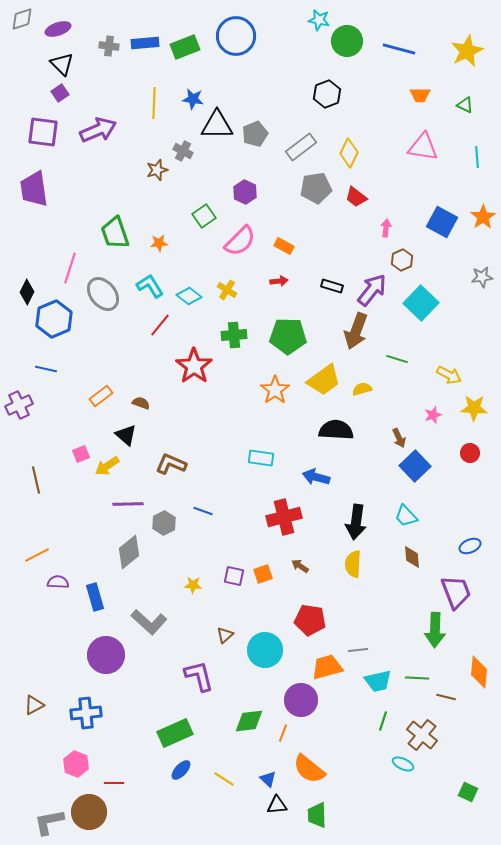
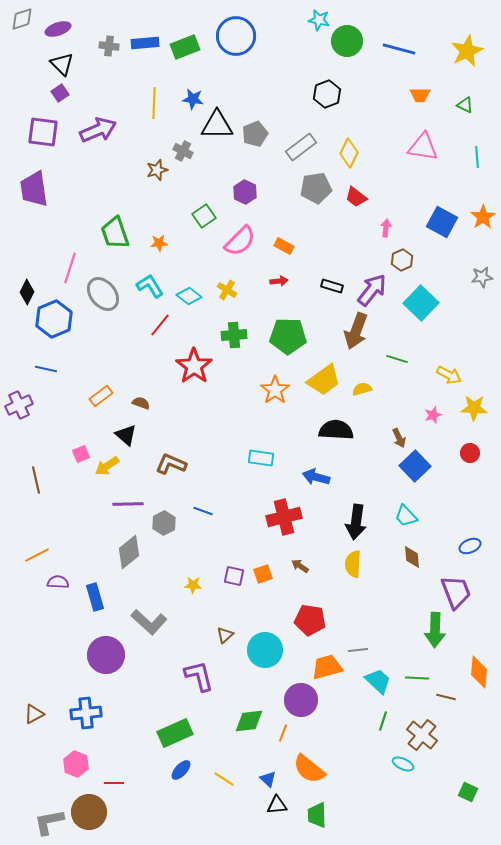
cyan trapezoid at (378, 681): rotated 124 degrees counterclockwise
brown triangle at (34, 705): moved 9 px down
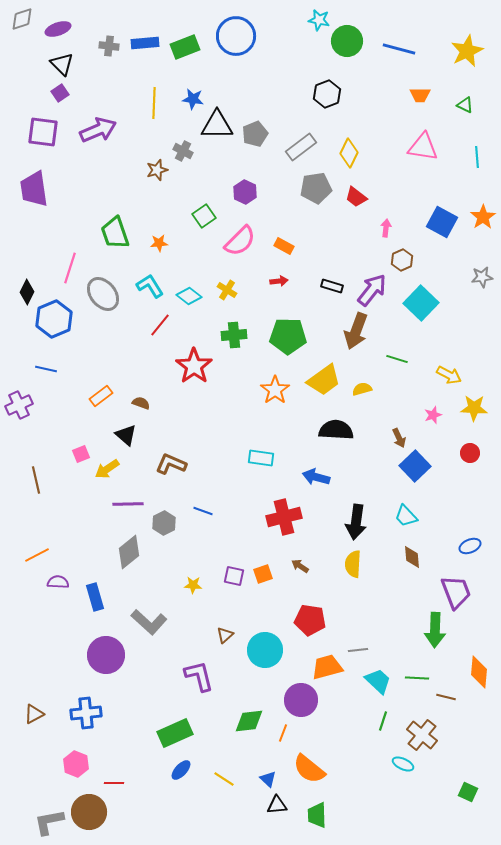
yellow arrow at (107, 466): moved 3 px down
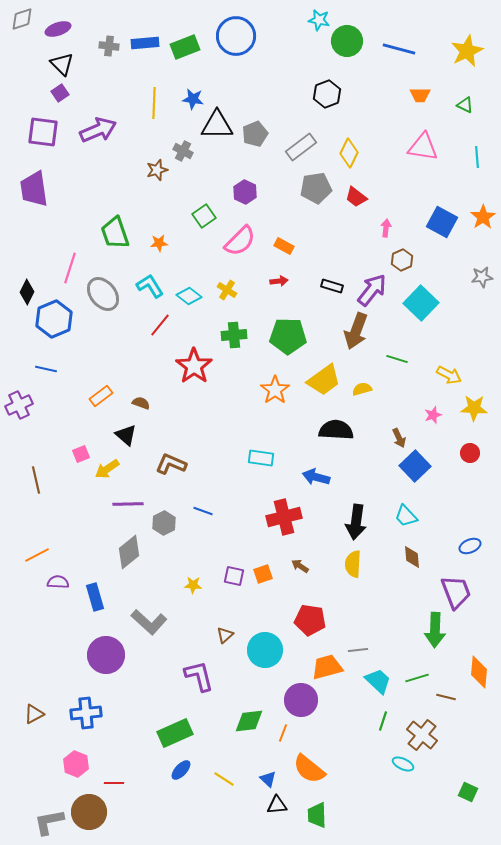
green line at (417, 678): rotated 20 degrees counterclockwise
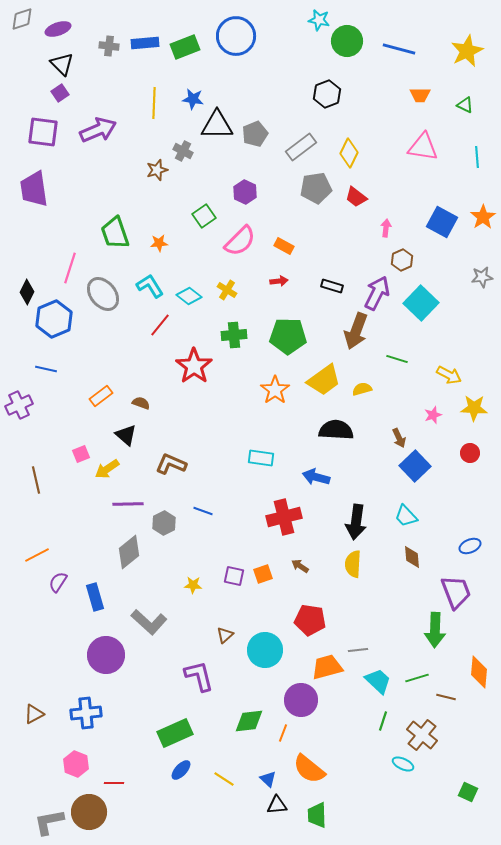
purple arrow at (372, 290): moved 5 px right, 3 px down; rotated 12 degrees counterclockwise
purple semicircle at (58, 582): rotated 60 degrees counterclockwise
